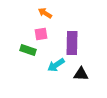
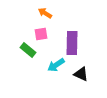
green rectangle: rotated 21 degrees clockwise
black triangle: rotated 21 degrees clockwise
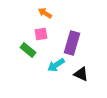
purple rectangle: rotated 15 degrees clockwise
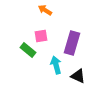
orange arrow: moved 3 px up
pink square: moved 2 px down
cyan arrow: rotated 108 degrees clockwise
black triangle: moved 3 px left, 2 px down
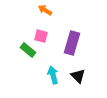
pink square: rotated 24 degrees clockwise
cyan arrow: moved 3 px left, 10 px down
black triangle: rotated 21 degrees clockwise
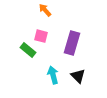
orange arrow: rotated 16 degrees clockwise
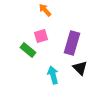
pink square: rotated 32 degrees counterclockwise
black triangle: moved 2 px right, 8 px up
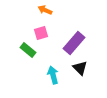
orange arrow: rotated 24 degrees counterclockwise
pink square: moved 3 px up
purple rectangle: moved 2 px right; rotated 25 degrees clockwise
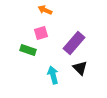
green rectangle: rotated 21 degrees counterclockwise
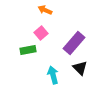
pink square: rotated 24 degrees counterclockwise
green rectangle: rotated 28 degrees counterclockwise
